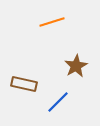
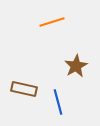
brown rectangle: moved 5 px down
blue line: rotated 60 degrees counterclockwise
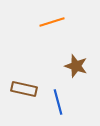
brown star: rotated 25 degrees counterclockwise
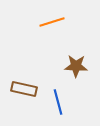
brown star: rotated 15 degrees counterclockwise
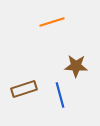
brown rectangle: rotated 30 degrees counterclockwise
blue line: moved 2 px right, 7 px up
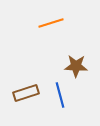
orange line: moved 1 px left, 1 px down
brown rectangle: moved 2 px right, 4 px down
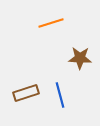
brown star: moved 4 px right, 8 px up
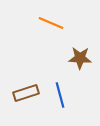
orange line: rotated 40 degrees clockwise
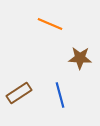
orange line: moved 1 px left, 1 px down
brown rectangle: moved 7 px left; rotated 15 degrees counterclockwise
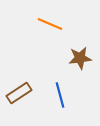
brown star: rotated 10 degrees counterclockwise
